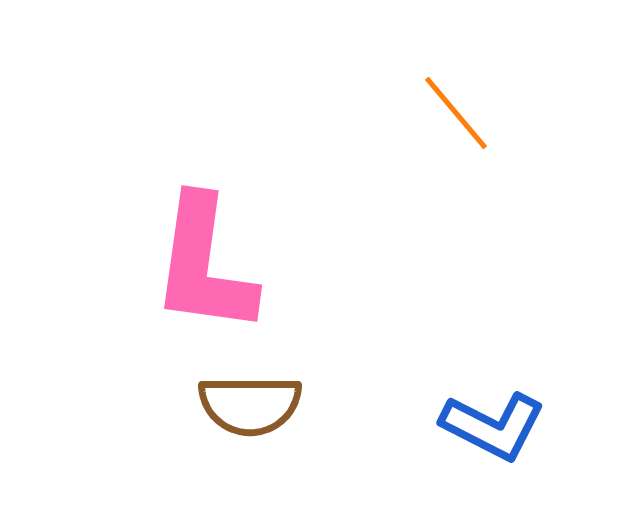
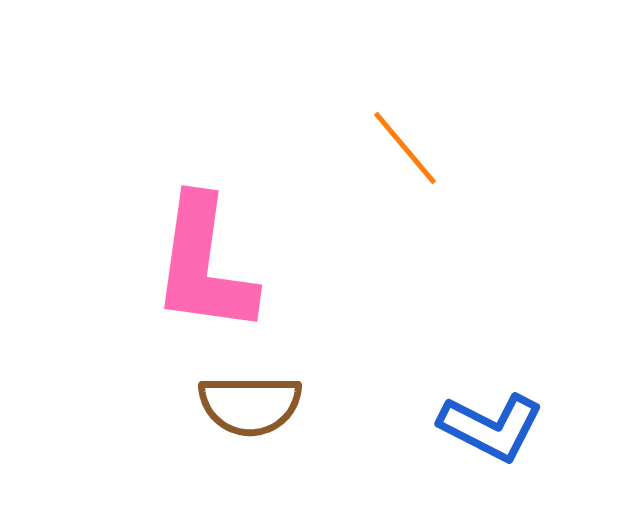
orange line: moved 51 px left, 35 px down
blue L-shape: moved 2 px left, 1 px down
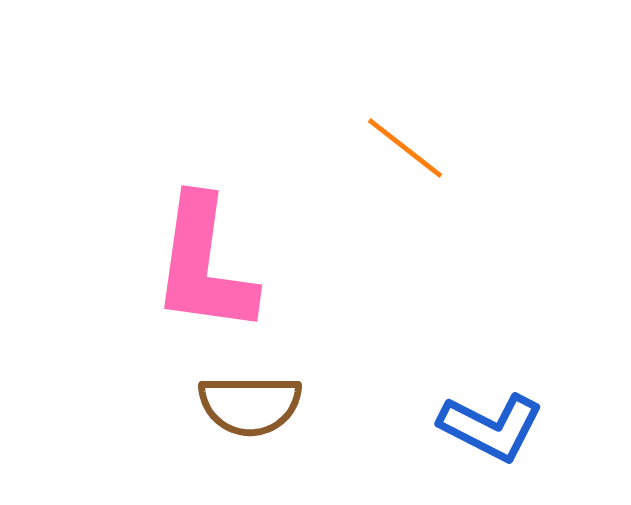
orange line: rotated 12 degrees counterclockwise
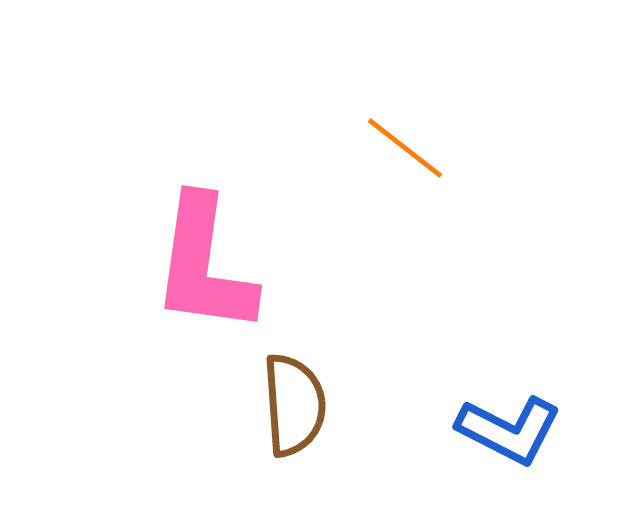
brown semicircle: moved 44 px right; rotated 94 degrees counterclockwise
blue L-shape: moved 18 px right, 3 px down
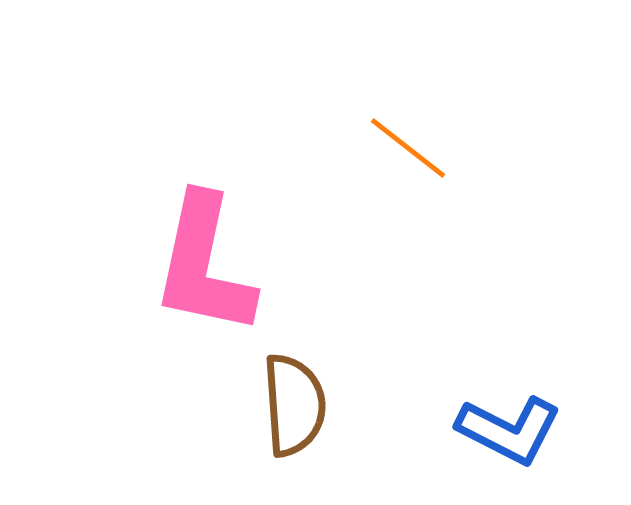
orange line: moved 3 px right
pink L-shape: rotated 4 degrees clockwise
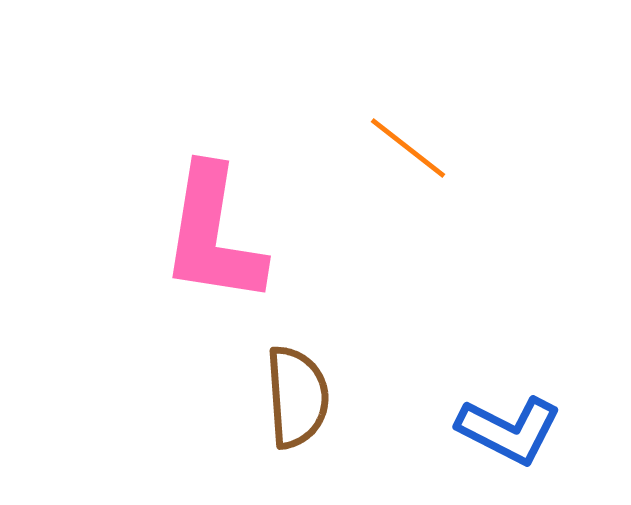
pink L-shape: moved 9 px right, 30 px up; rotated 3 degrees counterclockwise
brown semicircle: moved 3 px right, 8 px up
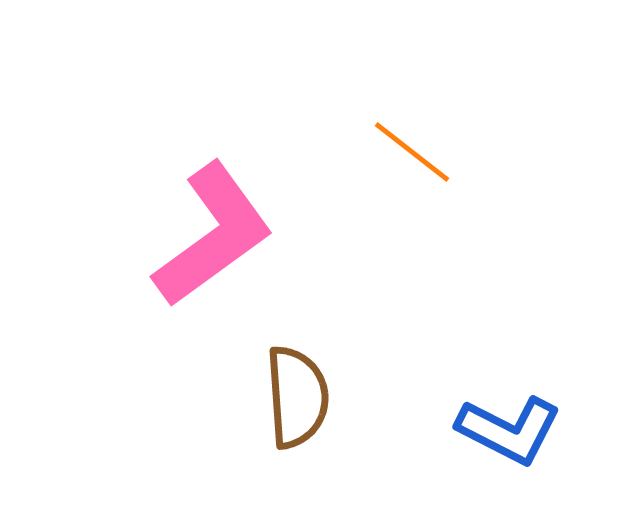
orange line: moved 4 px right, 4 px down
pink L-shape: rotated 135 degrees counterclockwise
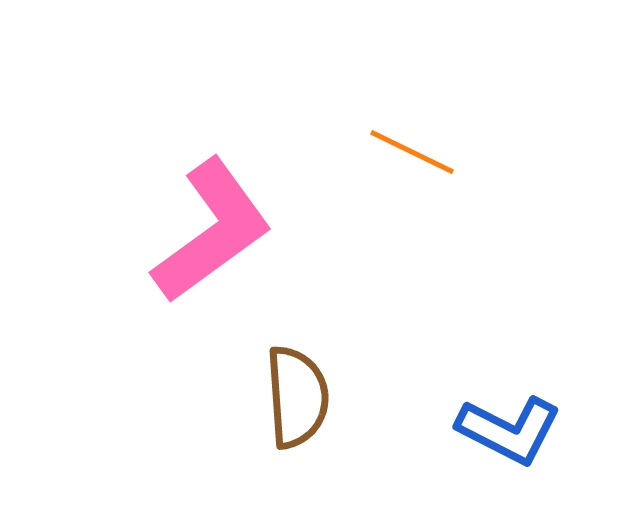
orange line: rotated 12 degrees counterclockwise
pink L-shape: moved 1 px left, 4 px up
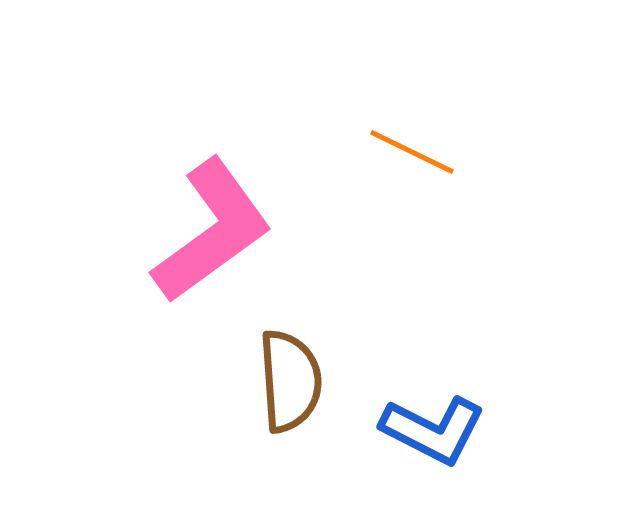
brown semicircle: moved 7 px left, 16 px up
blue L-shape: moved 76 px left
